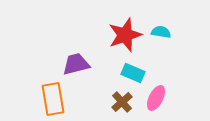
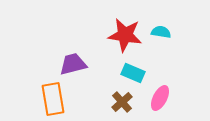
red star: rotated 28 degrees clockwise
purple trapezoid: moved 3 px left
pink ellipse: moved 4 px right
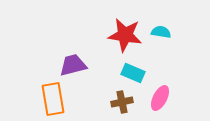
purple trapezoid: moved 1 px down
brown cross: rotated 30 degrees clockwise
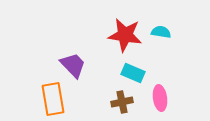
purple trapezoid: rotated 60 degrees clockwise
pink ellipse: rotated 35 degrees counterclockwise
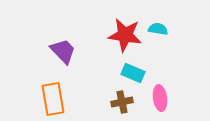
cyan semicircle: moved 3 px left, 3 px up
purple trapezoid: moved 10 px left, 14 px up
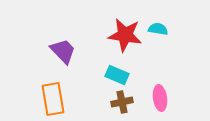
cyan rectangle: moved 16 px left, 2 px down
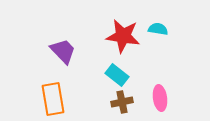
red star: moved 2 px left, 1 px down
cyan rectangle: rotated 15 degrees clockwise
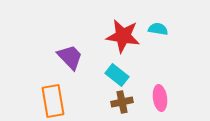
purple trapezoid: moved 7 px right, 6 px down
orange rectangle: moved 2 px down
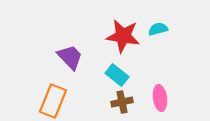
cyan semicircle: rotated 24 degrees counterclockwise
orange rectangle: rotated 32 degrees clockwise
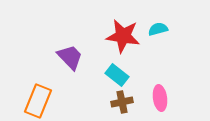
orange rectangle: moved 15 px left
